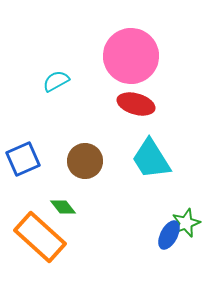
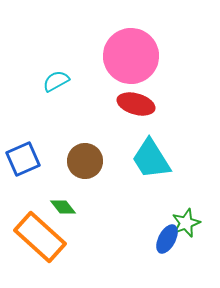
blue ellipse: moved 2 px left, 4 px down
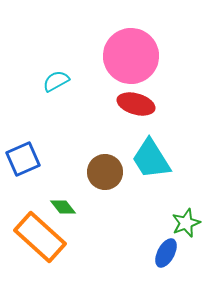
brown circle: moved 20 px right, 11 px down
blue ellipse: moved 1 px left, 14 px down
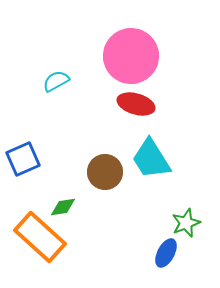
green diamond: rotated 60 degrees counterclockwise
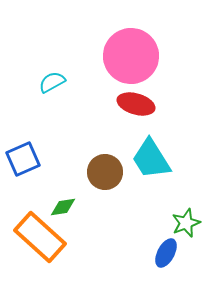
cyan semicircle: moved 4 px left, 1 px down
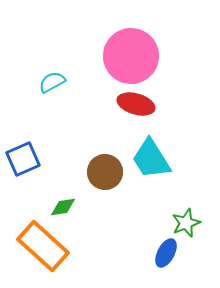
orange rectangle: moved 3 px right, 9 px down
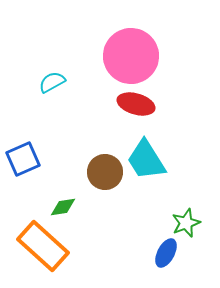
cyan trapezoid: moved 5 px left, 1 px down
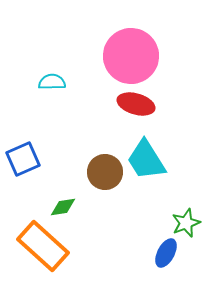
cyan semicircle: rotated 28 degrees clockwise
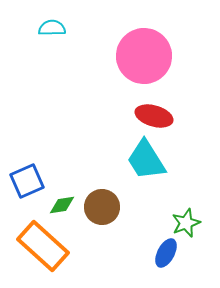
pink circle: moved 13 px right
cyan semicircle: moved 54 px up
red ellipse: moved 18 px right, 12 px down
blue square: moved 4 px right, 22 px down
brown circle: moved 3 px left, 35 px down
green diamond: moved 1 px left, 2 px up
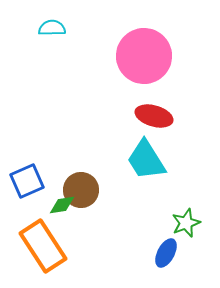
brown circle: moved 21 px left, 17 px up
orange rectangle: rotated 15 degrees clockwise
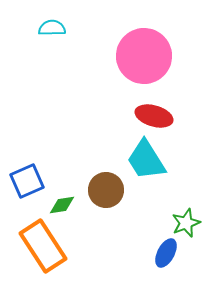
brown circle: moved 25 px right
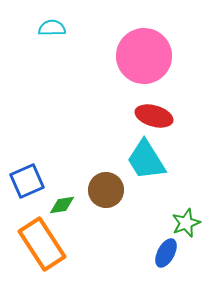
orange rectangle: moved 1 px left, 2 px up
